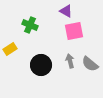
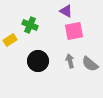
yellow rectangle: moved 9 px up
black circle: moved 3 px left, 4 px up
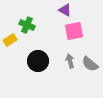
purple triangle: moved 1 px left, 1 px up
green cross: moved 3 px left
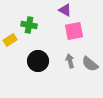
green cross: moved 2 px right; rotated 14 degrees counterclockwise
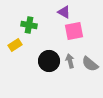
purple triangle: moved 1 px left, 2 px down
yellow rectangle: moved 5 px right, 5 px down
black circle: moved 11 px right
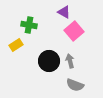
pink square: rotated 30 degrees counterclockwise
yellow rectangle: moved 1 px right
gray semicircle: moved 15 px left, 21 px down; rotated 18 degrees counterclockwise
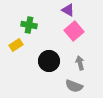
purple triangle: moved 4 px right, 2 px up
gray arrow: moved 10 px right, 2 px down
gray semicircle: moved 1 px left, 1 px down
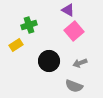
green cross: rotated 28 degrees counterclockwise
gray arrow: rotated 96 degrees counterclockwise
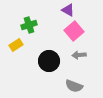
gray arrow: moved 1 px left, 8 px up; rotated 16 degrees clockwise
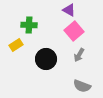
purple triangle: moved 1 px right
green cross: rotated 21 degrees clockwise
gray arrow: rotated 56 degrees counterclockwise
black circle: moved 3 px left, 2 px up
gray semicircle: moved 8 px right
